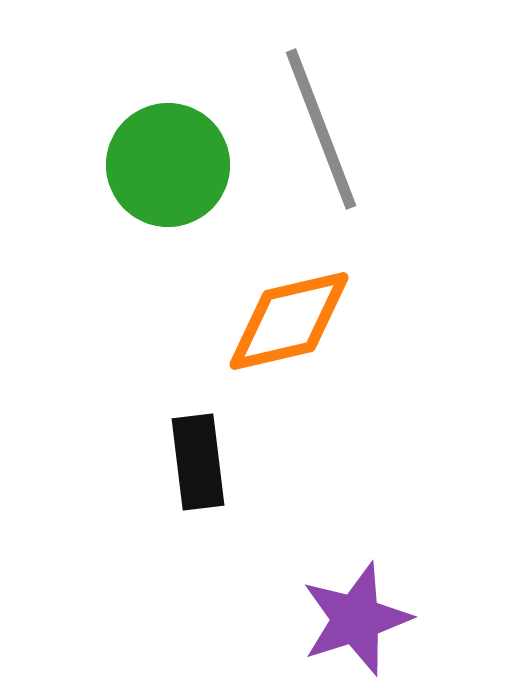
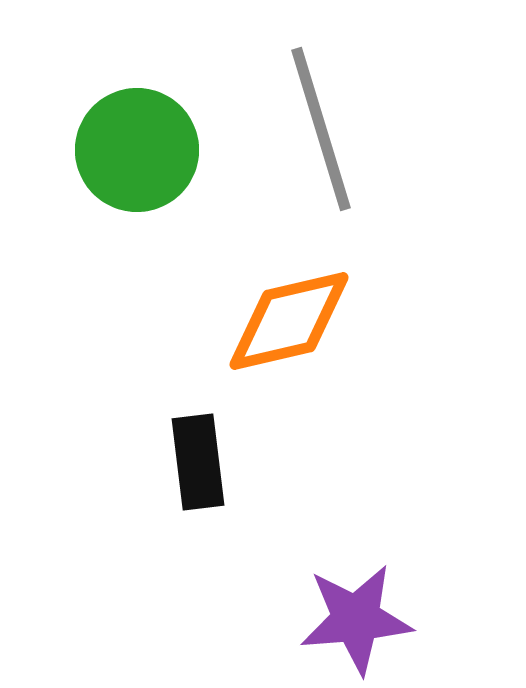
gray line: rotated 4 degrees clockwise
green circle: moved 31 px left, 15 px up
purple star: rotated 13 degrees clockwise
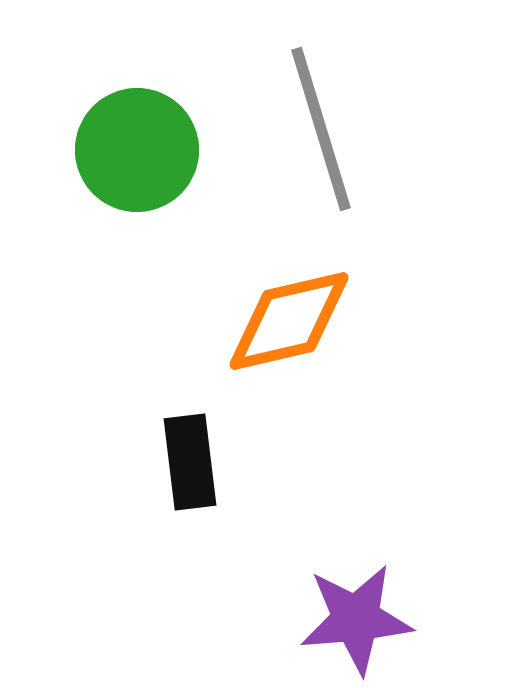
black rectangle: moved 8 px left
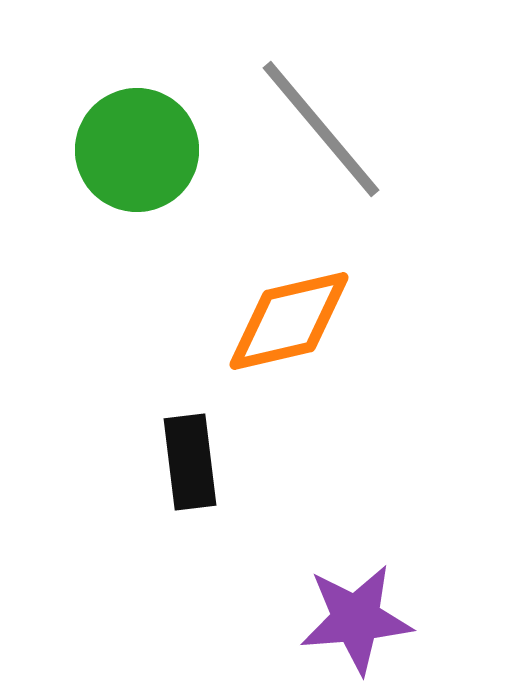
gray line: rotated 23 degrees counterclockwise
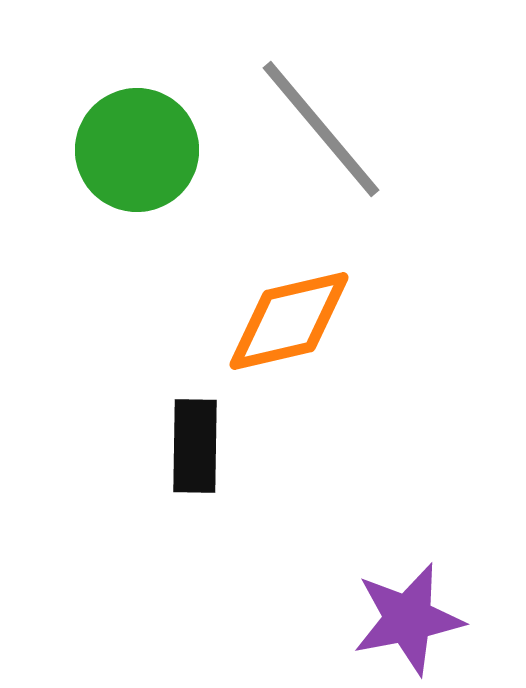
black rectangle: moved 5 px right, 16 px up; rotated 8 degrees clockwise
purple star: moved 52 px right; rotated 6 degrees counterclockwise
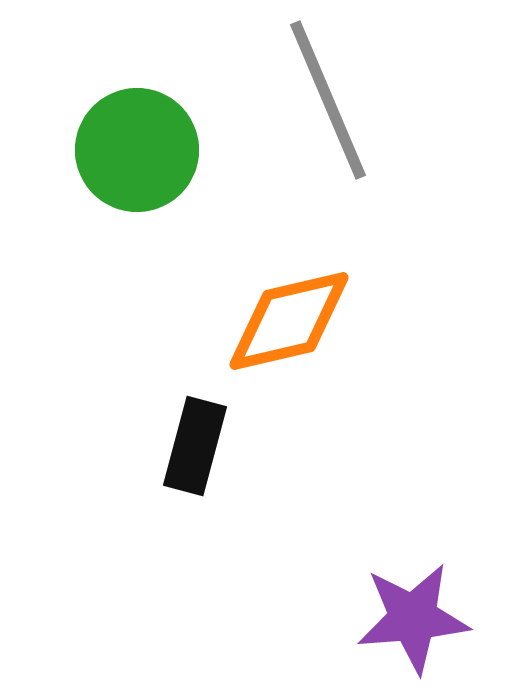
gray line: moved 7 px right, 29 px up; rotated 17 degrees clockwise
black rectangle: rotated 14 degrees clockwise
purple star: moved 5 px right, 1 px up; rotated 6 degrees clockwise
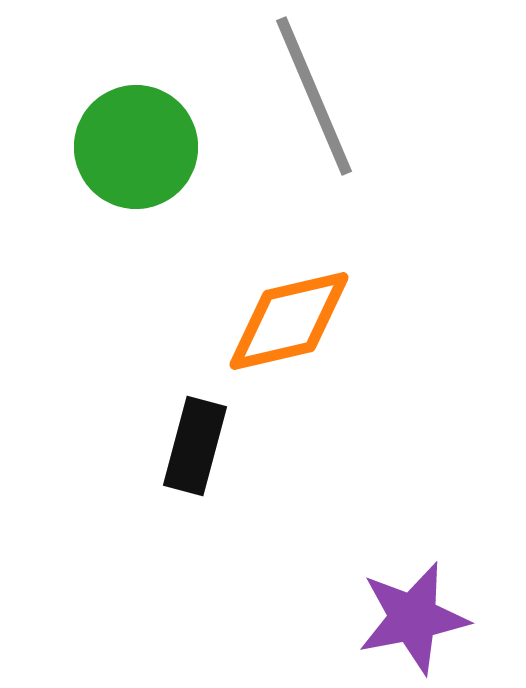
gray line: moved 14 px left, 4 px up
green circle: moved 1 px left, 3 px up
purple star: rotated 6 degrees counterclockwise
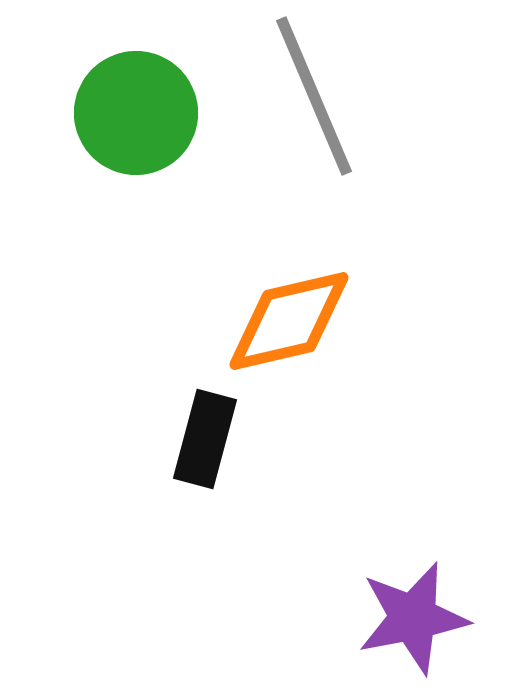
green circle: moved 34 px up
black rectangle: moved 10 px right, 7 px up
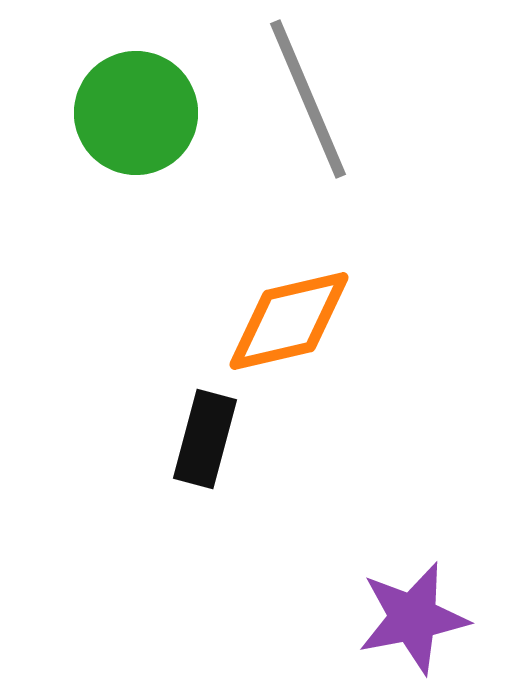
gray line: moved 6 px left, 3 px down
